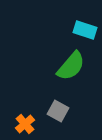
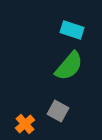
cyan rectangle: moved 13 px left
green semicircle: moved 2 px left
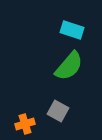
orange cross: rotated 24 degrees clockwise
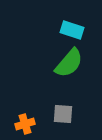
green semicircle: moved 3 px up
gray square: moved 5 px right, 3 px down; rotated 25 degrees counterclockwise
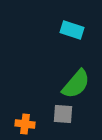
green semicircle: moved 7 px right, 21 px down
orange cross: rotated 24 degrees clockwise
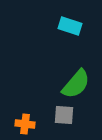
cyan rectangle: moved 2 px left, 4 px up
gray square: moved 1 px right, 1 px down
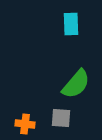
cyan rectangle: moved 1 px right, 2 px up; rotated 70 degrees clockwise
gray square: moved 3 px left, 3 px down
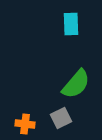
gray square: rotated 30 degrees counterclockwise
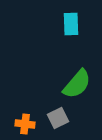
green semicircle: moved 1 px right
gray square: moved 3 px left
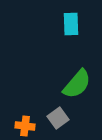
gray square: rotated 10 degrees counterclockwise
orange cross: moved 2 px down
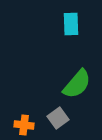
orange cross: moved 1 px left, 1 px up
